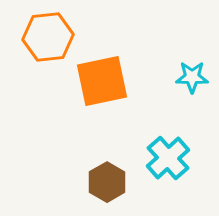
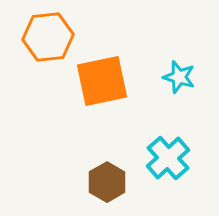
cyan star: moved 13 px left; rotated 16 degrees clockwise
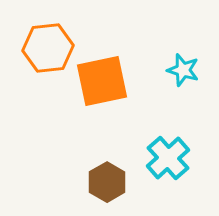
orange hexagon: moved 11 px down
cyan star: moved 4 px right, 7 px up
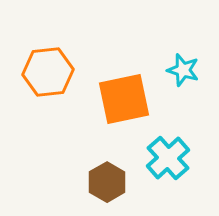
orange hexagon: moved 24 px down
orange square: moved 22 px right, 18 px down
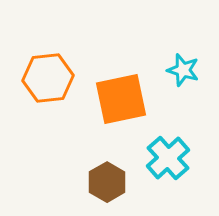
orange hexagon: moved 6 px down
orange square: moved 3 px left
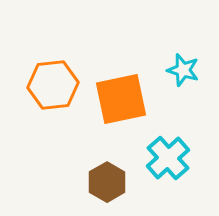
orange hexagon: moved 5 px right, 7 px down
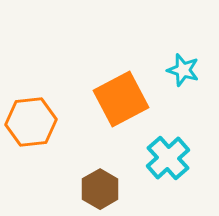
orange hexagon: moved 22 px left, 37 px down
orange square: rotated 16 degrees counterclockwise
brown hexagon: moved 7 px left, 7 px down
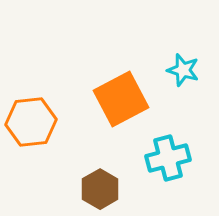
cyan cross: rotated 27 degrees clockwise
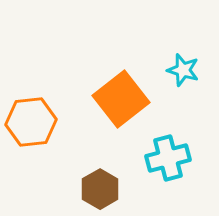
orange square: rotated 10 degrees counterclockwise
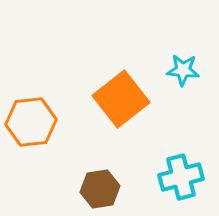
cyan star: rotated 12 degrees counterclockwise
cyan cross: moved 13 px right, 19 px down
brown hexagon: rotated 21 degrees clockwise
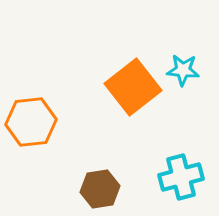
orange square: moved 12 px right, 12 px up
